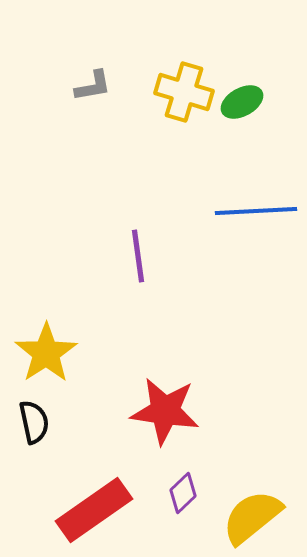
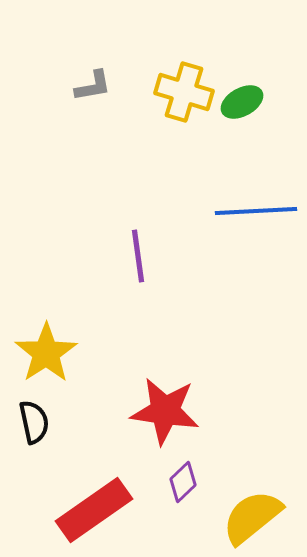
purple diamond: moved 11 px up
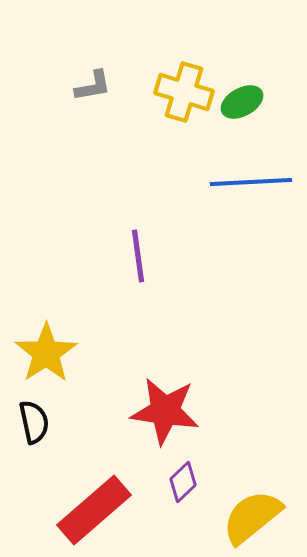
blue line: moved 5 px left, 29 px up
red rectangle: rotated 6 degrees counterclockwise
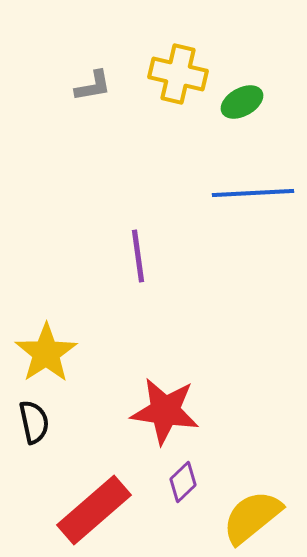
yellow cross: moved 6 px left, 18 px up; rotated 4 degrees counterclockwise
blue line: moved 2 px right, 11 px down
